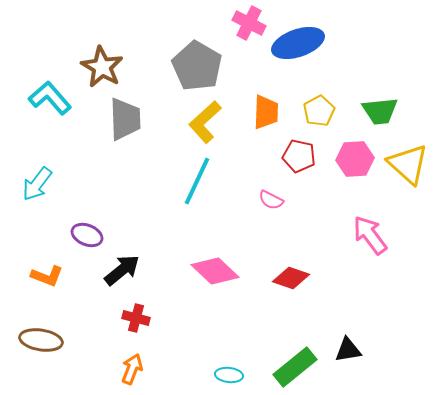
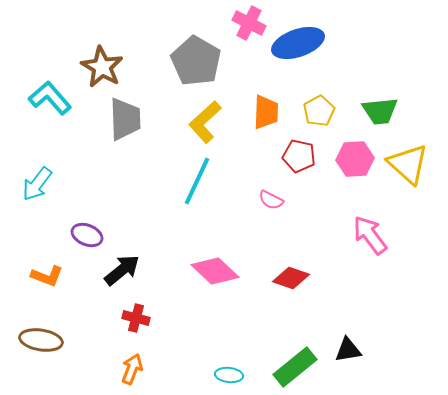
gray pentagon: moved 1 px left, 5 px up
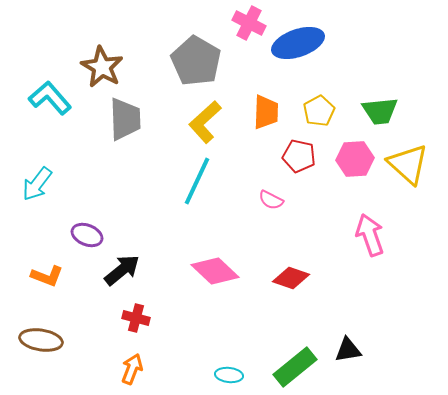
pink arrow: rotated 18 degrees clockwise
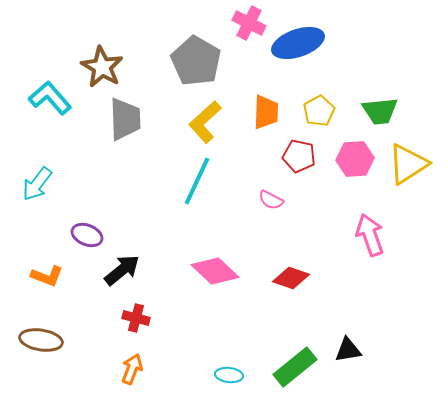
yellow triangle: rotated 45 degrees clockwise
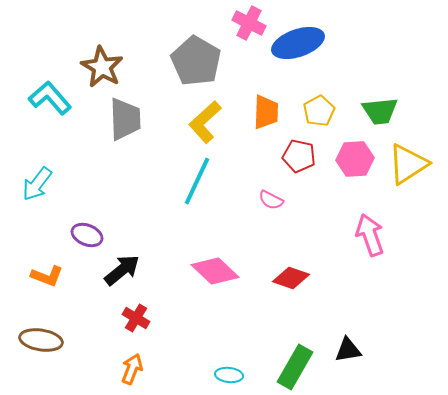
red cross: rotated 16 degrees clockwise
green rectangle: rotated 21 degrees counterclockwise
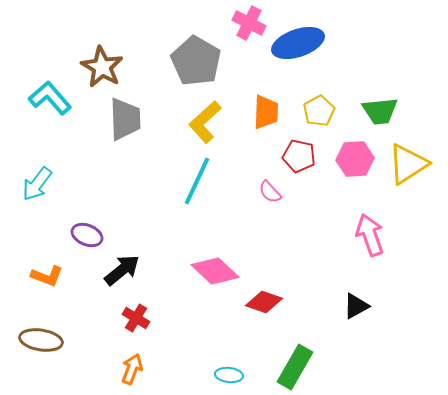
pink semicircle: moved 1 px left, 8 px up; rotated 20 degrees clockwise
red diamond: moved 27 px left, 24 px down
black triangle: moved 8 px right, 44 px up; rotated 20 degrees counterclockwise
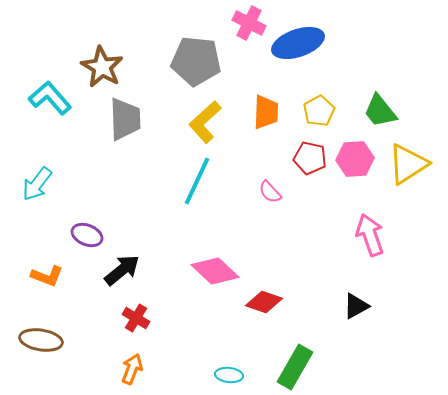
gray pentagon: rotated 24 degrees counterclockwise
green trapezoid: rotated 57 degrees clockwise
red pentagon: moved 11 px right, 2 px down
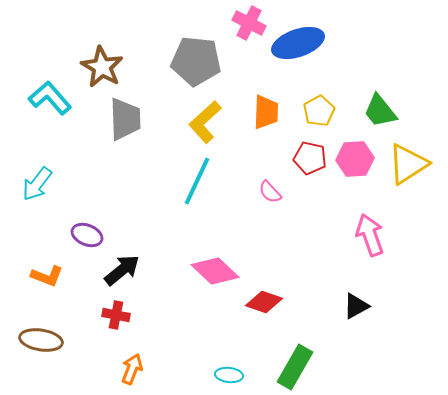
red cross: moved 20 px left, 3 px up; rotated 20 degrees counterclockwise
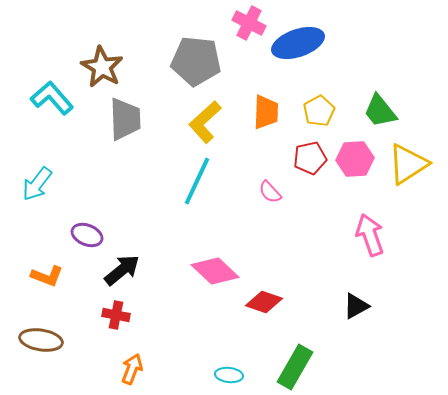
cyan L-shape: moved 2 px right
red pentagon: rotated 24 degrees counterclockwise
